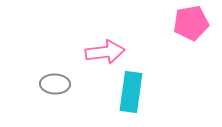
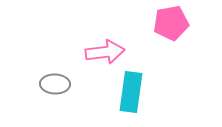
pink pentagon: moved 20 px left
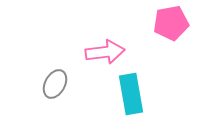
gray ellipse: rotated 64 degrees counterclockwise
cyan rectangle: moved 2 px down; rotated 18 degrees counterclockwise
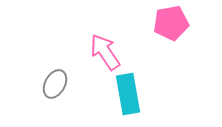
pink arrow: rotated 117 degrees counterclockwise
cyan rectangle: moved 3 px left
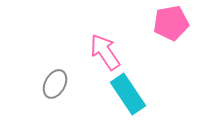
cyan rectangle: rotated 24 degrees counterclockwise
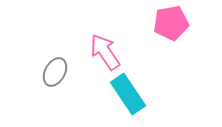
gray ellipse: moved 12 px up
